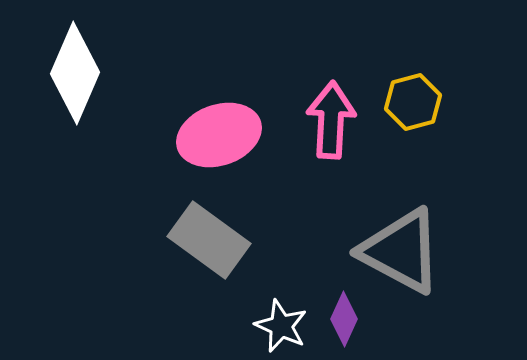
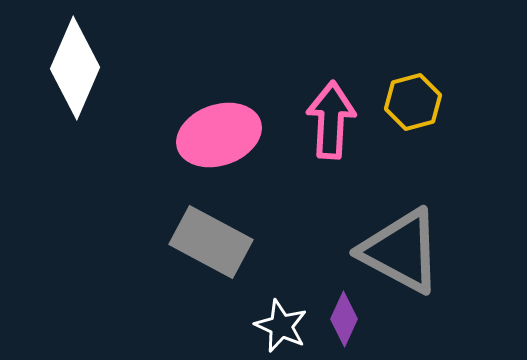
white diamond: moved 5 px up
gray rectangle: moved 2 px right, 2 px down; rotated 8 degrees counterclockwise
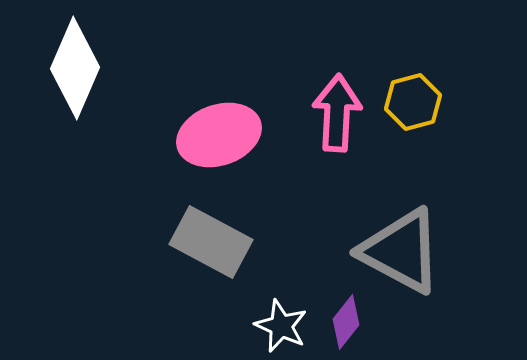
pink arrow: moved 6 px right, 7 px up
purple diamond: moved 2 px right, 3 px down; rotated 14 degrees clockwise
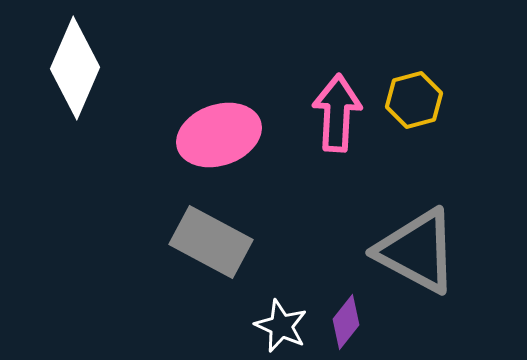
yellow hexagon: moved 1 px right, 2 px up
gray triangle: moved 16 px right
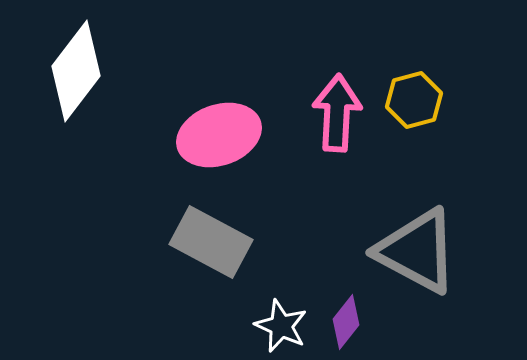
white diamond: moved 1 px right, 3 px down; rotated 14 degrees clockwise
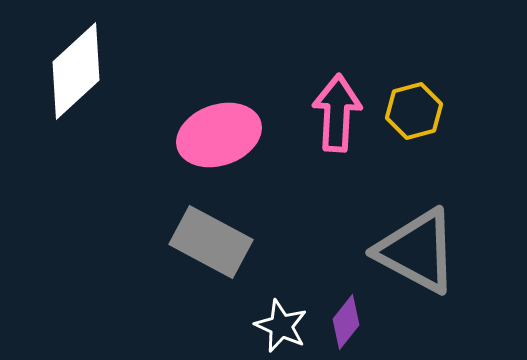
white diamond: rotated 10 degrees clockwise
yellow hexagon: moved 11 px down
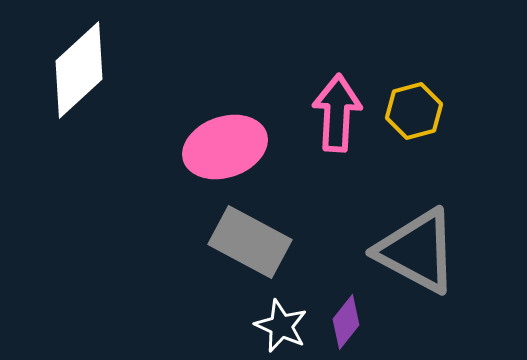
white diamond: moved 3 px right, 1 px up
pink ellipse: moved 6 px right, 12 px down
gray rectangle: moved 39 px right
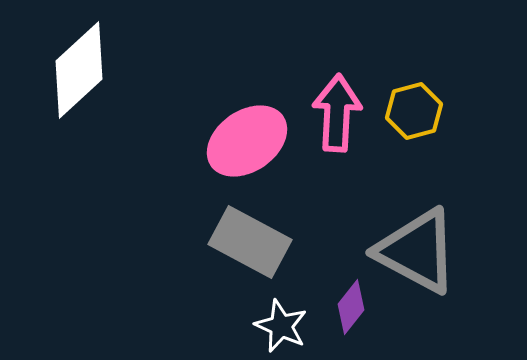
pink ellipse: moved 22 px right, 6 px up; rotated 16 degrees counterclockwise
purple diamond: moved 5 px right, 15 px up
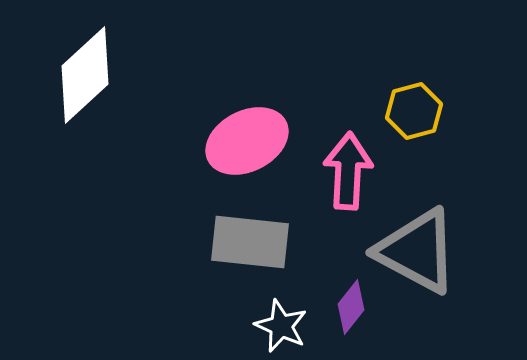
white diamond: moved 6 px right, 5 px down
pink arrow: moved 11 px right, 58 px down
pink ellipse: rotated 8 degrees clockwise
gray rectangle: rotated 22 degrees counterclockwise
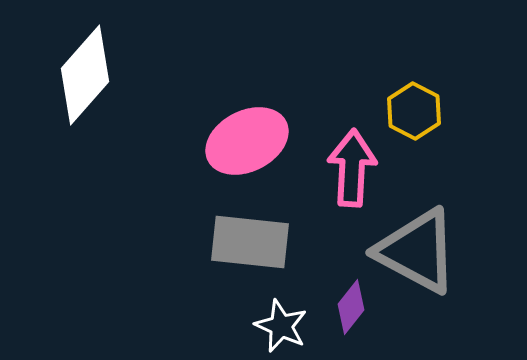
white diamond: rotated 6 degrees counterclockwise
yellow hexagon: rotated 18 degrees counterclockwise
pink arrow: moved 4 px right, 3 px up
